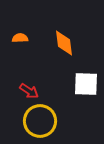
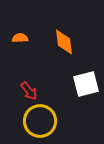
orange diamond: moved 1 px up
white square: rotated 16 degrees counterclockwise
red arrow: rotated 18 degrees clockwise
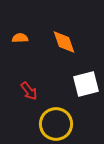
orange diamond: rotated 12 degrees counterclockwise
yellow circle: moved 16 px right, 3 px down
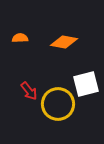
orange diamond: rotated 60 degrees counterclockwise
yellow circle: moved 2 px right, 20 px up
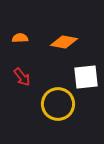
white square: moved 7 px up; rotated 8 degrees clockwise
red arrow: moved 7 px left, 14 px up
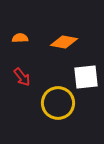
yellow circle: moved 1 px up
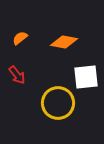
orange semicircle: rotated 35 degrees counterclockwise
red arrow: moved 5 px left, 2 px up
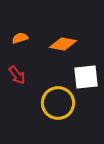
orange semicircle: rotated 21 degrees clockwise
orange diamond: moved 1 px left, 2 px down
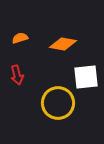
red arrow: rotated 24 degrees clockwise
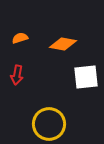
red arrow: rotated 24 degrees clockwise
yellow circle: moved 9 px left, 21 px down
